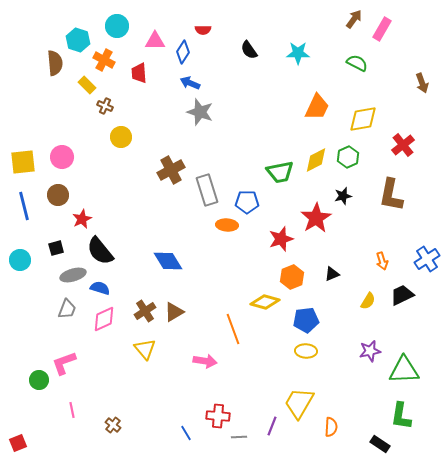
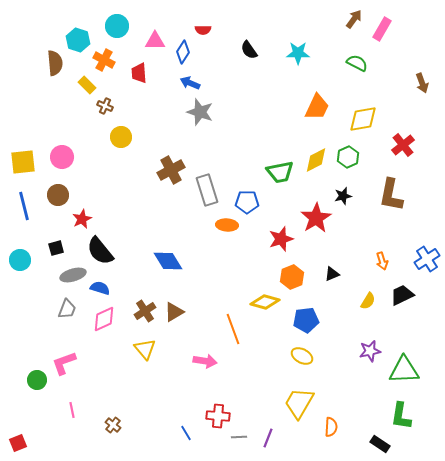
yellow ellipse at (306, 351): moved 4 px left, 5 px down; rotated 25 degrees clockwise
green circle at (39, 380): moved 2 px left
purple line at (272, 426): moved 4 px left, 12 px down
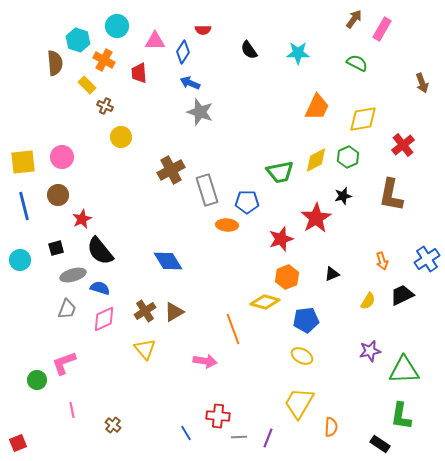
orange hexagon at (292, 277): moved 5 px left
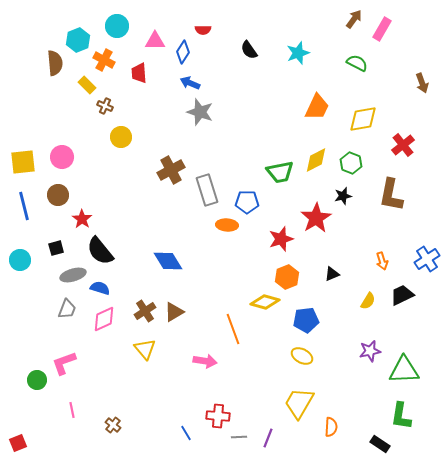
cyan hexagon at (78, 40): rotated 20 degrees clockwise
cyan star at (298, 53): rotated 20 degrees counterclockwise
green hexagon at (348, 157): moved 3 px right, 6 px down; rotated 15 degrees counterclockwise
red star at (82, 219): rotated 12 degrees counterclockwise
